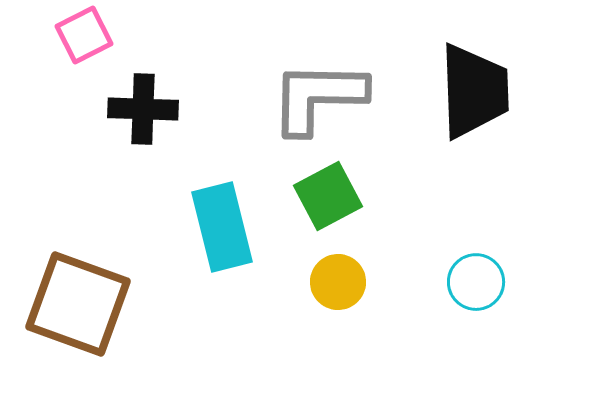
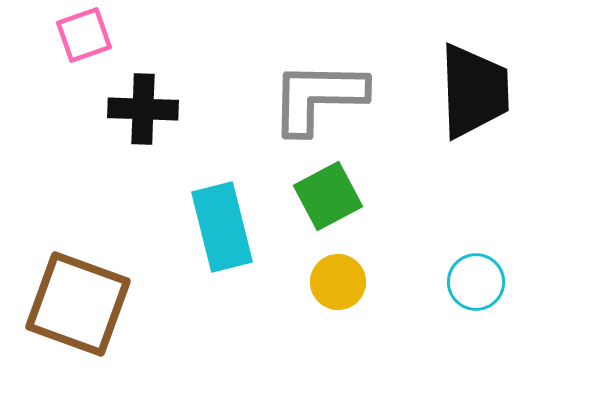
pink square: rotated 8 degrees clockwise
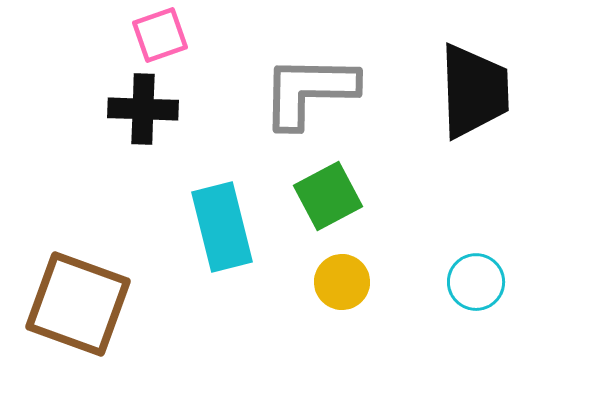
pink square: moved 76 px right
gray L-shape: moved 9 px left, 6 px up
yellow circle: moved 4 px right
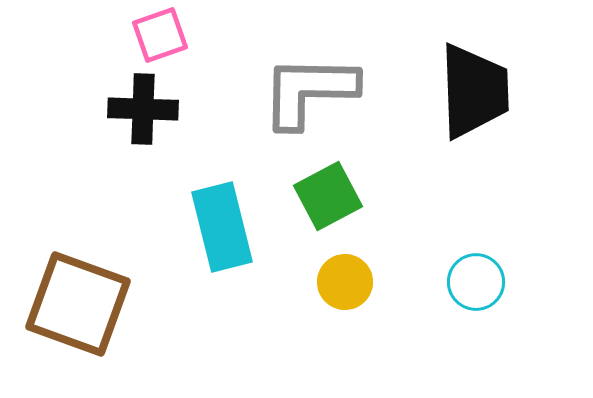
yellow circle: moved 3 px right
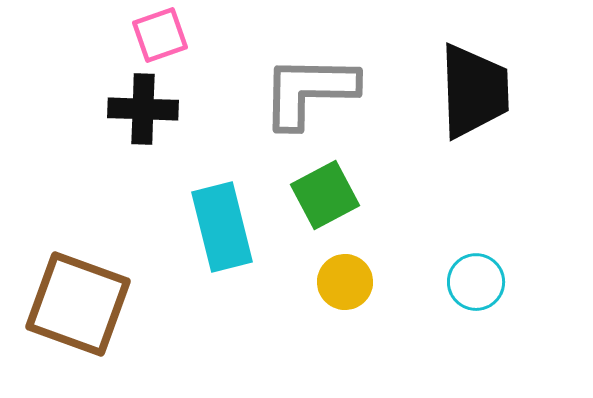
green square: moved 3 px left, 1 px up
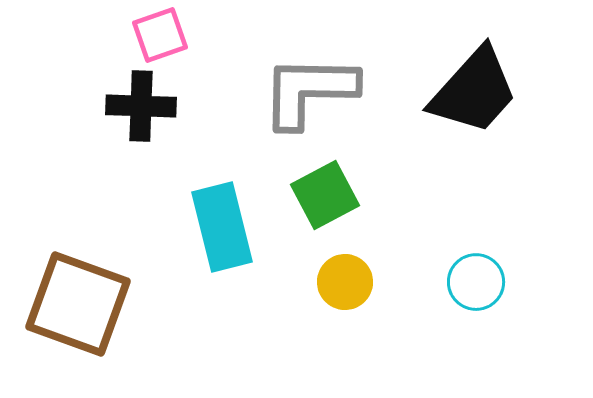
black trapezoid: rotated 44 degrees clockwise
black cross: moved 2 px left, 3 px up
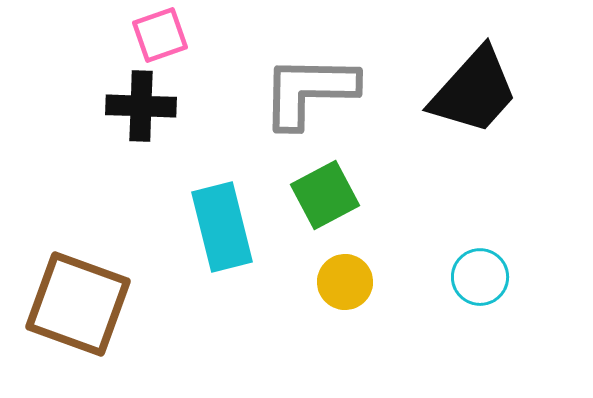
cyan circle: moved 4 px right, 5 px up
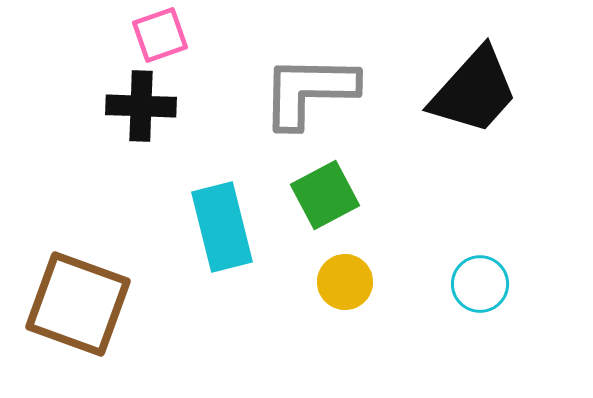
cyan circle: moved 7 px down
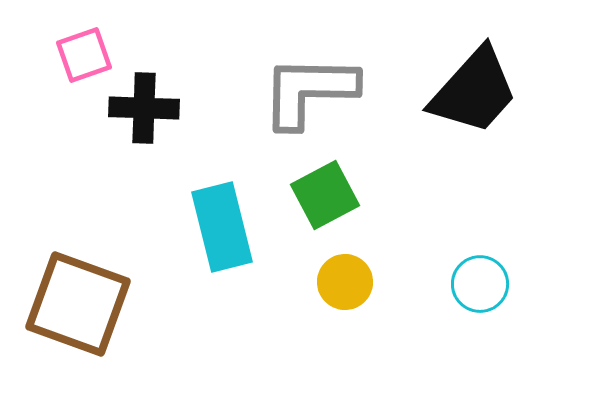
pink square: moved 76 px left, 20 px down
black cross: moved 3 px right, 2 px down
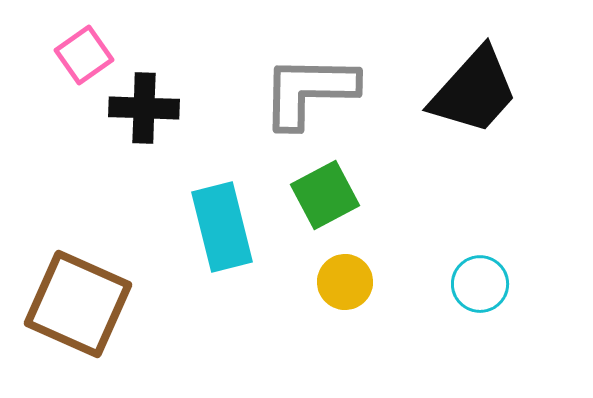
pink square: rotated 16 degrees counterclockwise
brown square: rotated 4 degrees clockwise
